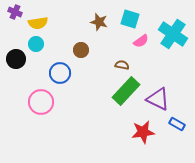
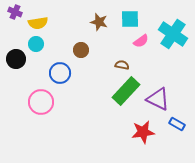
cyan square: rotated 18 degrees counterclockwise
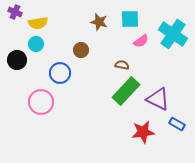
black circle: moved 1 px right, 1 px down
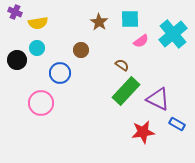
brown star: rotated 18 degrees clockwise
cyan cross: rotated 16 degrees clockwise
cyan circle: moved 1 px right, 4 px down
brown semicircle: rotated 24 degrees clockwise
pink circle: moved 1 px down
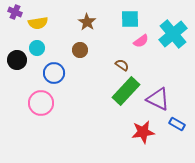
brown star: moved 12 px left
brown circle: moved 1 px left
blue circle: moved 6 px left
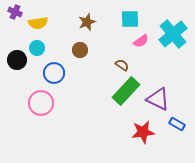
brown star: rotated 18 degrees clockwise
